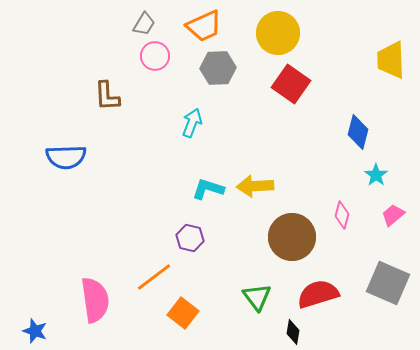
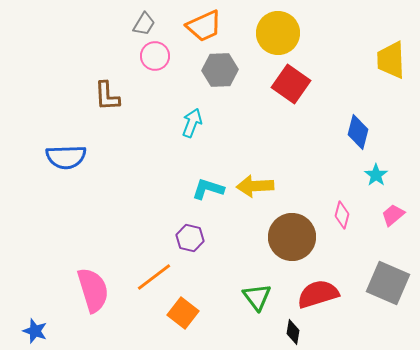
gray hexagon: moved 2 px right, 2 px down
pink semicircle: moved 2 px left, 10 px up; rotated 9 degrees counterclockwise
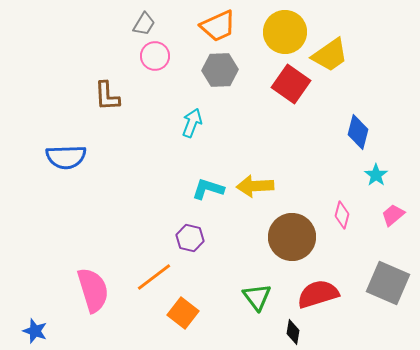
orange trapezoid: moved 14 px right
yellow circle: moved 7 px right, 1 px up
yellow trapezoid: moved 61 px left, 5 px up; rotated 123 degrees counterclockwise
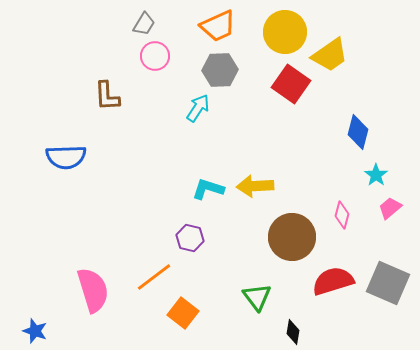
cyan arrow: moved 6 px right, 15 px up; rotated 12 degrees clockwise
pink trapezoid: moved 3 px left, 7 px up
red semicircle: moved 15 px right, 13 px up
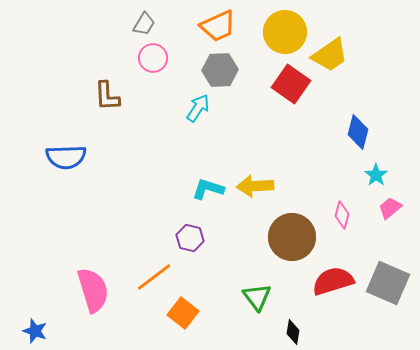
pink circle: moved 2 px left, 2 px down
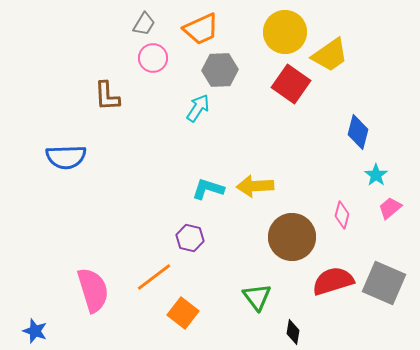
orange trapezoid: moved 17 px left, 3 px down
gray square: moved 4 px left
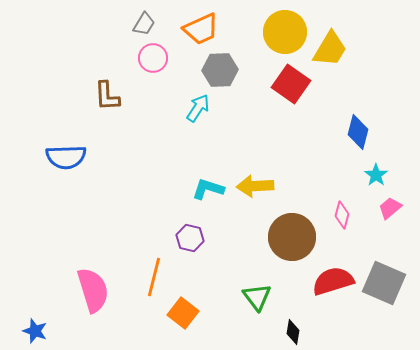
yellow trapezoid: moved 6 px up; rotated 24 degrees counterclockwise
orange line: rotated 39 degrees counterclockwise
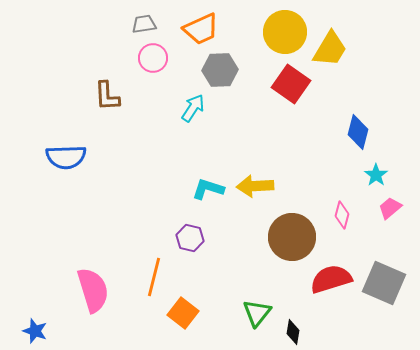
gray trapezoid: rotated 130 degrees counterclockwise
cyan arrow: moved 5 px left
red semicircle: moved 2 px left, 2 px up
green triangle: moved 16 px down; rotated 16 degrees clockwise
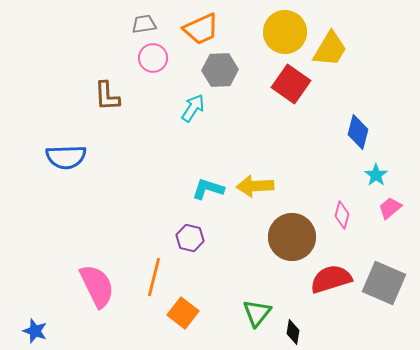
pink semicircle: moved 4 px right, 4 px up; rotated 9 degrees counterclockwise
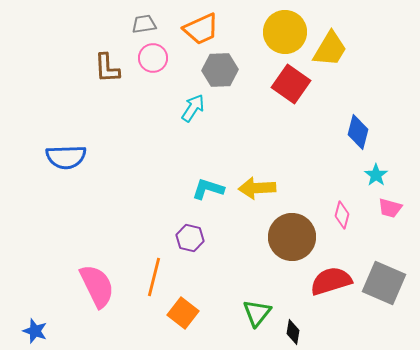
brown L-shape: moved 28 px up
yellow arrow: moved 2 px right, 2 px down
pink trapezoid: rotated 125 degrees counterclockwise
red semicircle: moved 2 px down
